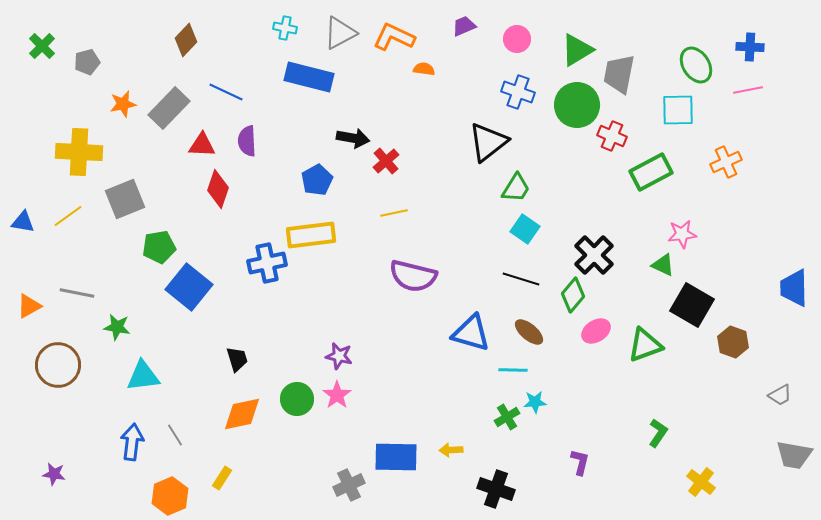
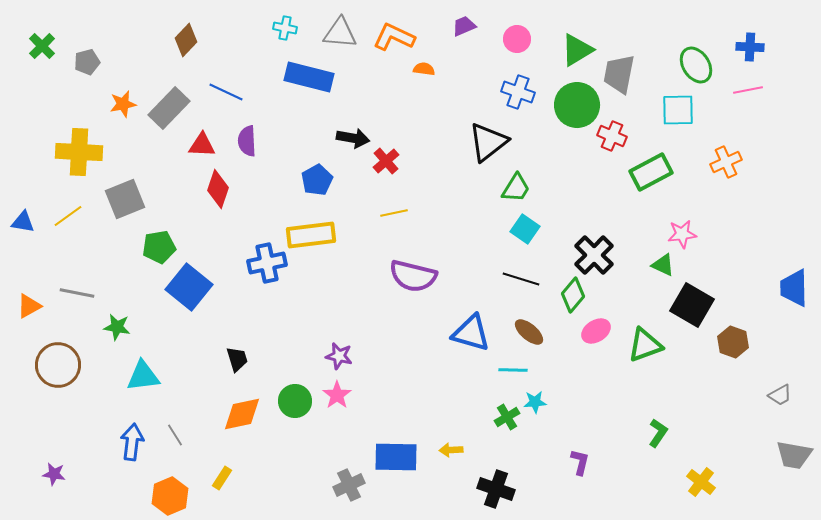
gray triangle at (340, 33): rotated 33 degrees clockwise
green circle at (297, 399): moved 2 px left, 2 px down
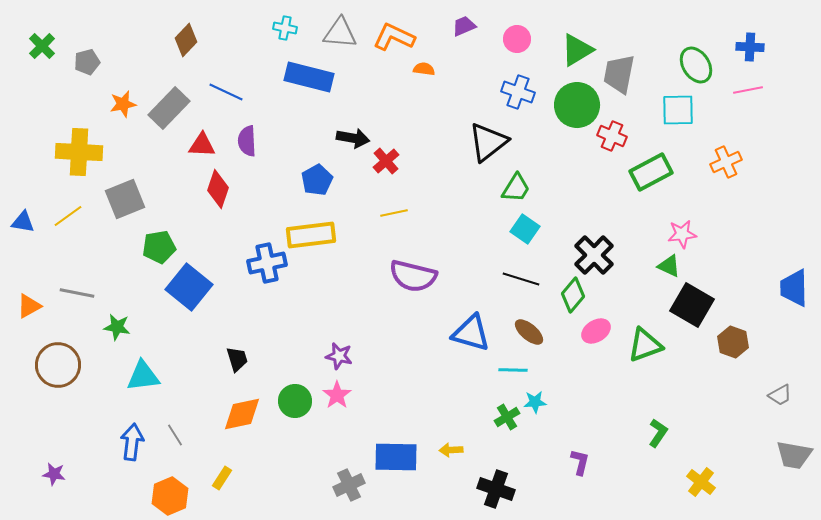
green triangle at (663, 265): moved 6 px right, 1 px down
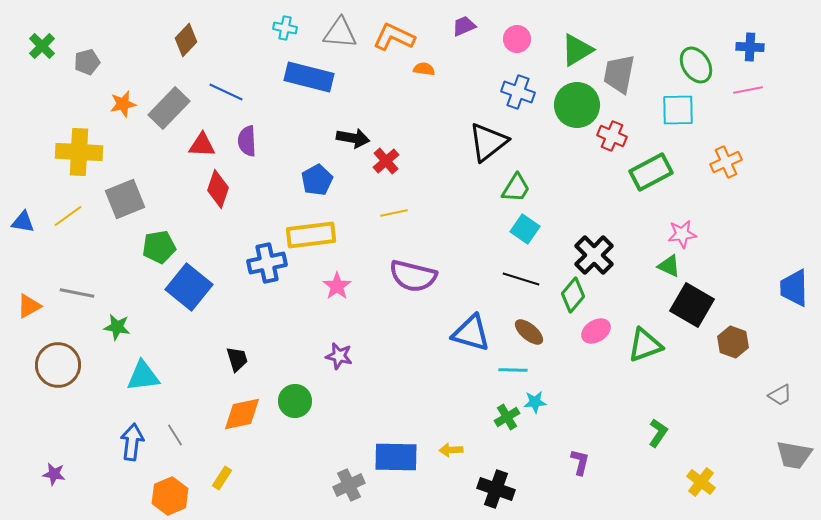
pink star at (337, 395): moved 109 px up
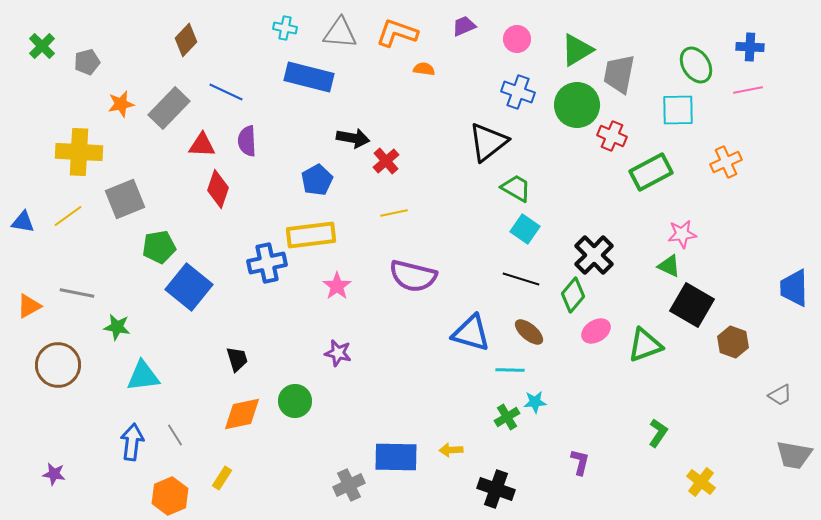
orange L-shape at (394, 37): moved 3 px right, 4 px up; rotated 6 degrees counterclockwise
orange star at (123, 104): moved 2 px left
green trapezoid at (516, 188): rotated 92 degrees counterclockwise
purple star at (339, 356): moved 1 px left, 3 px up
cyan line at (513, 370): moved 3 px left
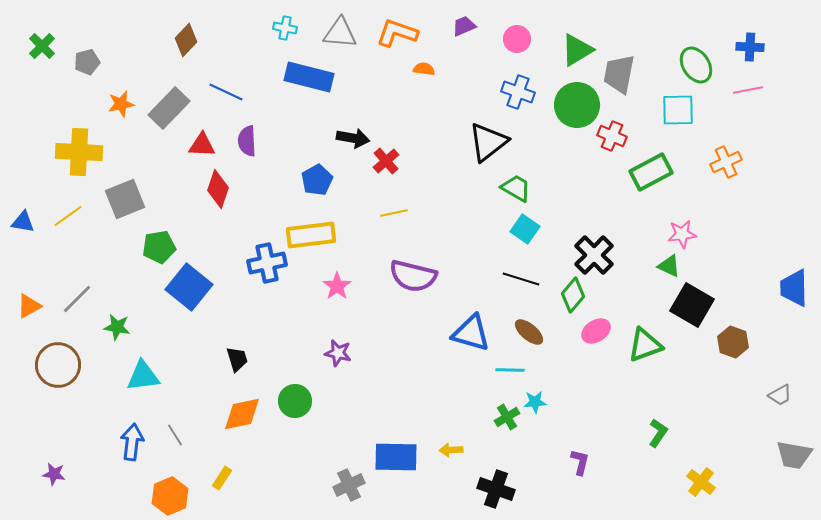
gray line at (77, 293): moved 6 px down; rotated 56 degrees counterclockwise
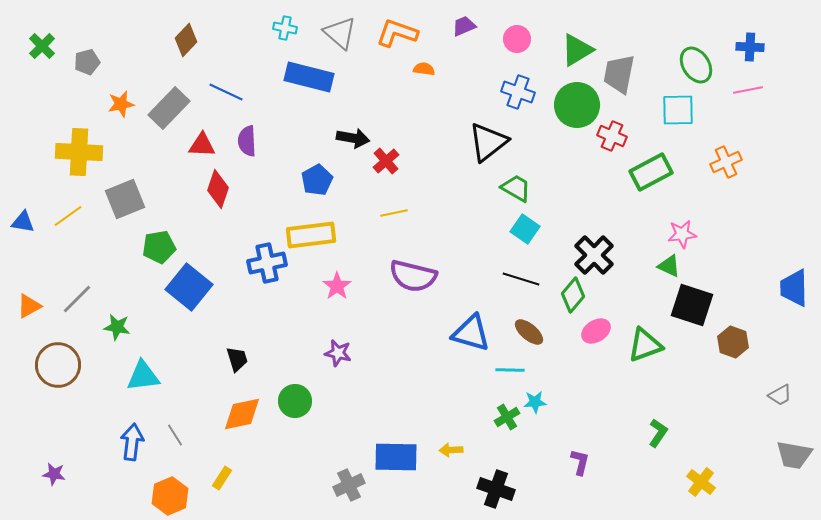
gray triangle at (340, 33): rotated 36 degrees clockwise
black square at (692, 305): rotated 12 degrees counterclockwise
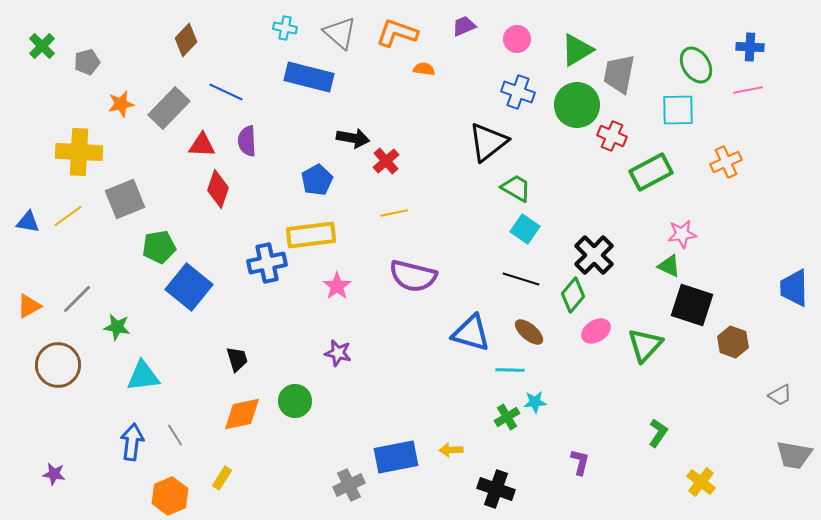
blue triangle at (23, 222): moved 5 px right
green triangle at (645, 345): rotated 27 degrees counterclockwise
blue rectangle at (396, 457): rotated 12 degrees counterclockwise
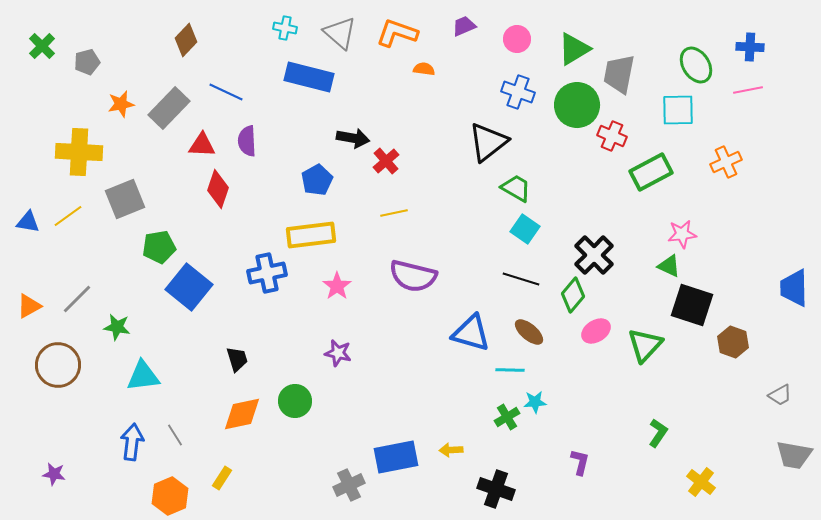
green triangle at (577, 50): moved 3 px left, 1 px up
blue cross at (267, 263): moved 10 px down
